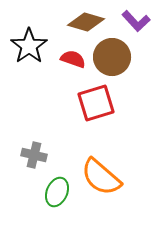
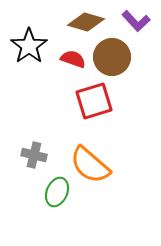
red square: moved 2 px left, 2 px up
orange semicircle: moved 11 px left, 12 px up
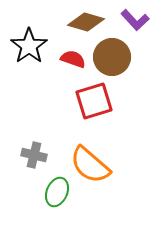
purple L-shape: moved 1 px left, 1 px up
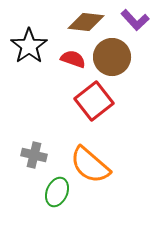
brown diamond: rotated 9 degrees counterclockwise
red square: rotated 21 degrees counterclockwise
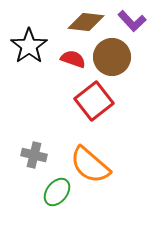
purple L-shape: moved 3 px left, 1 px down
green ellipse: rotated 16 degrees clockwise
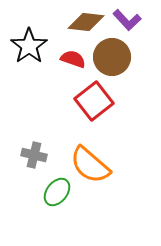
purple L-shape: moved 5 px left, 1 px up
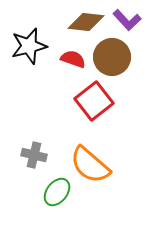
black star: rotated 21 degrees clockwise
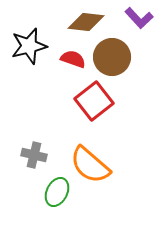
purple L-shape: moved 12 px right, 2 px up
green ellipse: rotated 12 degrees counterclockwise
